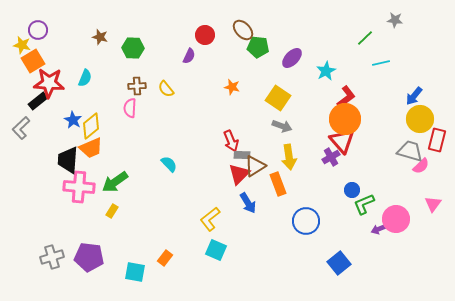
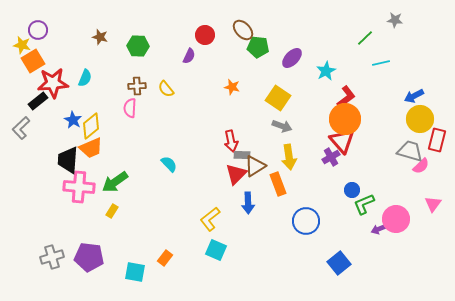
green hexagon at (133, 48): moved 5 px right, 2 px up
red star at (49, 83): moved 4 px right; rotated 8 degrees counterclockwise
blue arrow at (414, 96): rotated 24 degrees clockwise
red arrow at (231, 141): rotated 10 degrees clockwise
red triangle at (239, 174): moved 3 px left
blue arrow at (248, 203): rotated 30 degrees clockwise
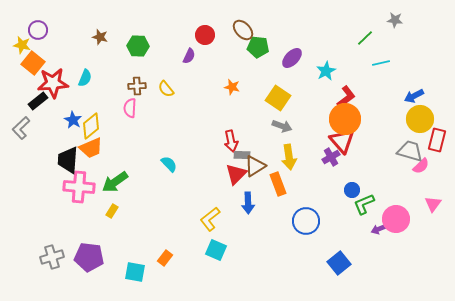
orange square at (33, 61): moved 2 px down; rotated 20 degrees counterclockwise
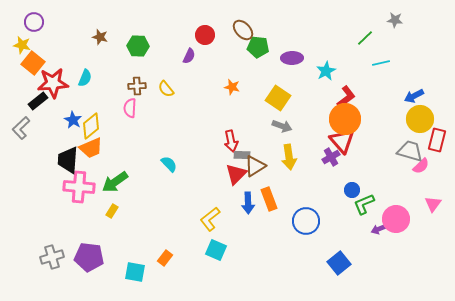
purple circle at (38, 30): moved 4 px left, 8 px up
purple ellipse at (292, 58): rotated 45 degrees clockwise
orange rectangle at (278, 184): moved 9 px left, 15 px down
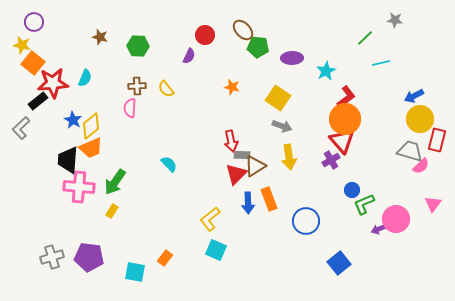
purple cross at (331, 157): moved 3 px down
green arrow at (115, 182): rotated 20 degrees counterclockwise
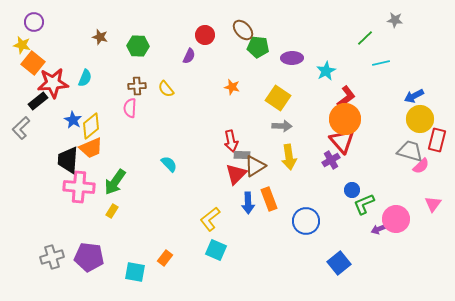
gray arrow at (282, 126): rotated 18 degrees counterclockwise
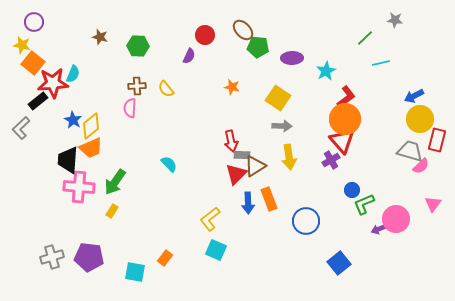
cyan semicircle at (85, 78): moved 12 px left, 4 px up
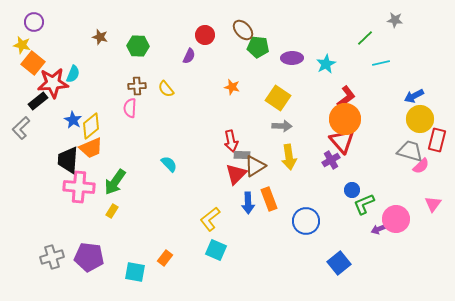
cyan star at (326, 71): moved 7 px up
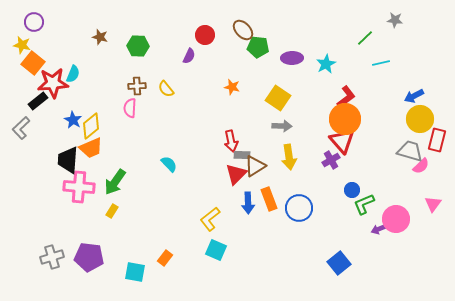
blue circle at (306, 221): moved 7 px left, 13 px up
